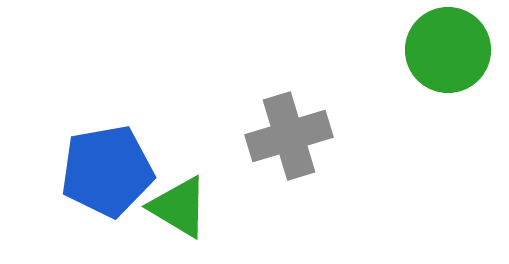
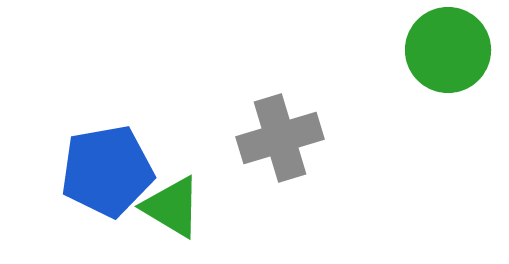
gray cross: moved 9 px left, 2 px down
green triangle: moved 7 px left
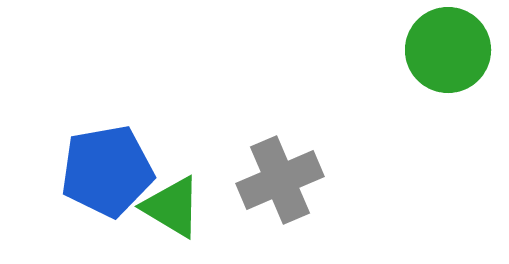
gray cross: moved 42 px down; rotated 6 degrees counterclockwise
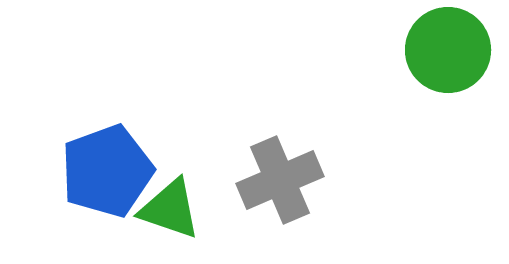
blue pentagon: rotated 10 degrees counterclockwise
green triangle: moved 2 px left, 2 px down; rotated 12 degrees counterclockwise
